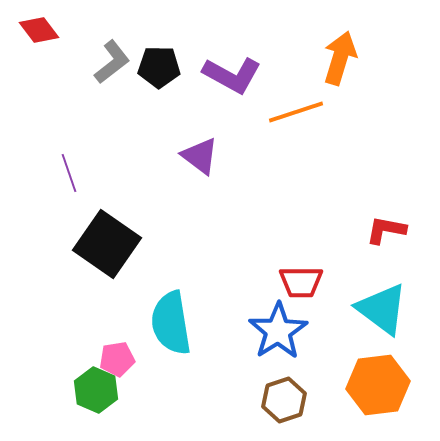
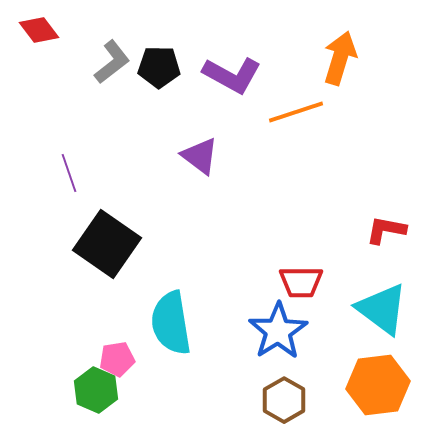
brown hexagon: rotated 12 degrees counterclockwise
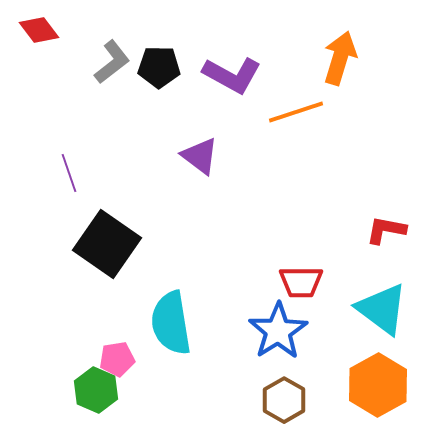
orange hexagon: rotated 22 degrees counterclockwise
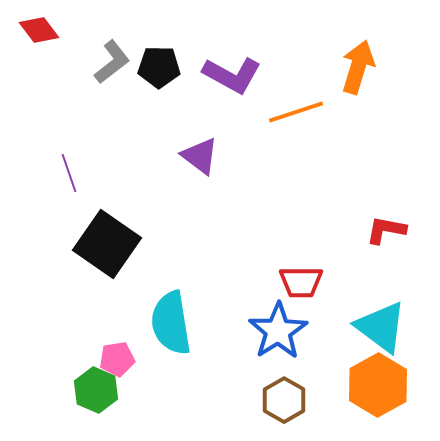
orange arrow: moved 18 px right, 9 px down
cyan triangle: moved 1 px left, 18 px down
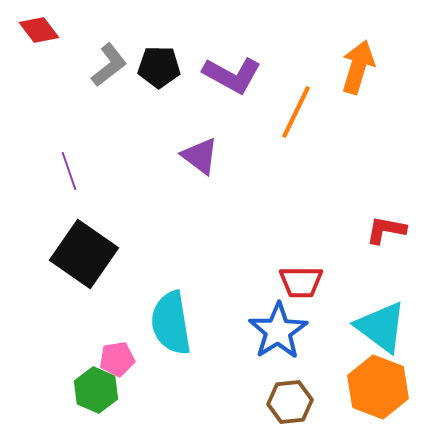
gray L-shape: moved 3 px left, 3 px down
orange line: rotated 46 degrees counterclockwise
purple line: moved 2 px up
black square: moved 23 px left, 10 px down
orange hexagon: moved 2 px down; rotated 10 degrees counterclockwise
brown hexagon: moved 6 px right, 2 px down; rotated 24 degrees clockwise
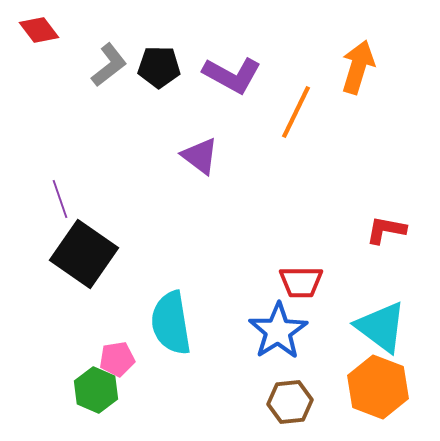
purple line: moved 9 px left, 28 px down
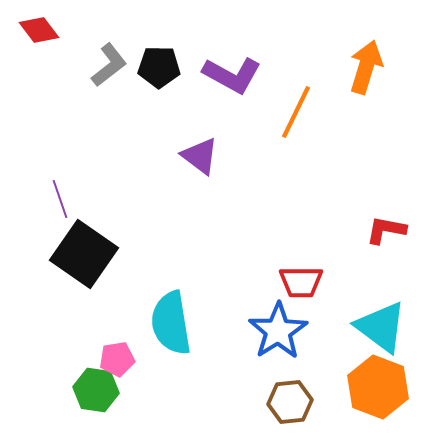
orange arrow: moved 8 px right
green hexagon: rotated 15 degrees counterclockwise
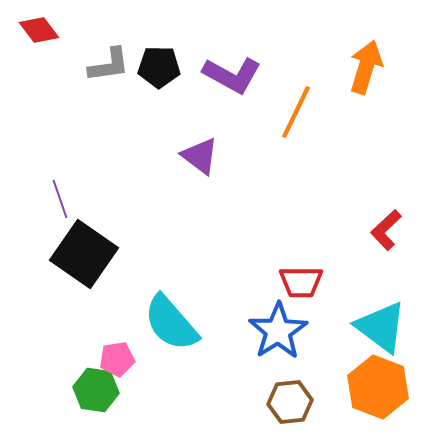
gray L-shape: rotated 30 degrees clockwise
red L-shape: rotated 54 degrees counterclockwise
cyan semicircle: rotated 32 degrees counterclockwise
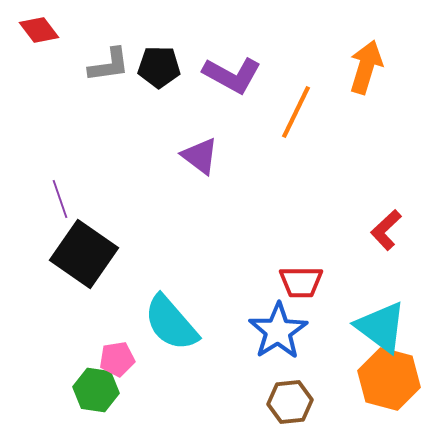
orange hexagon: moved 11 px right, 8 px up; rotated 6 degrees counterclockwise
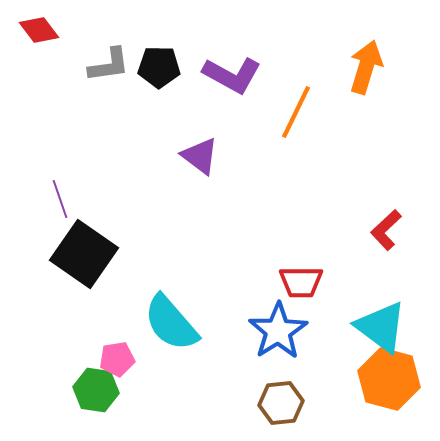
brown hexagon: moved 9 px left, 1 px down
